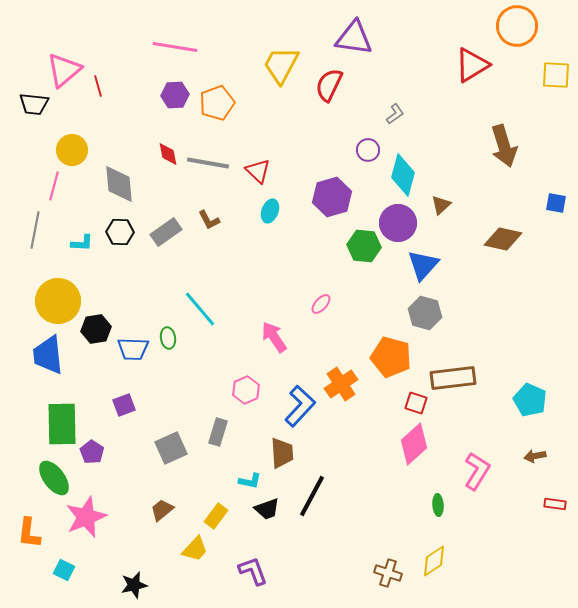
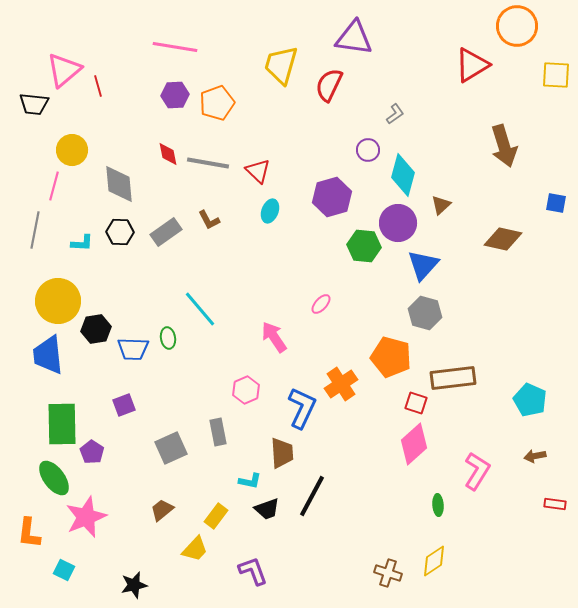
yellow trapezoid at (281, 65): rotated 12 degrees counterclockwise
blue L-shape at (300, 406): moved 2 px right, 2 px down; rotated 18 degrees counterclockwise
gray rectangle at (218, 432): rotated 28 degrees counterclockwise
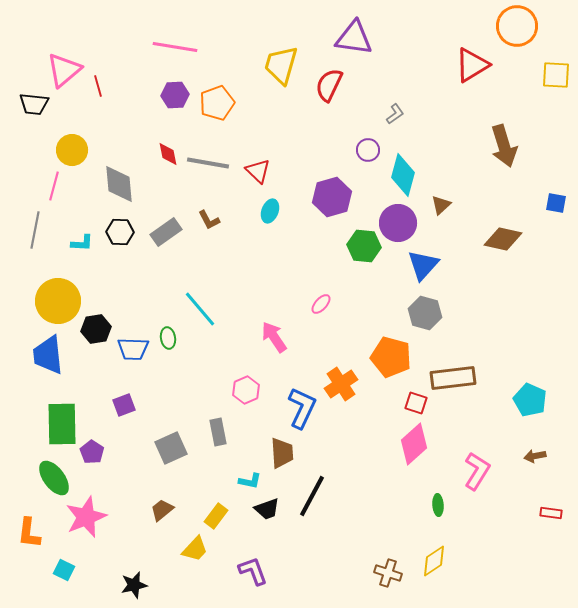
red rectangle at (555, 504): moved 4 px left, 9 px down
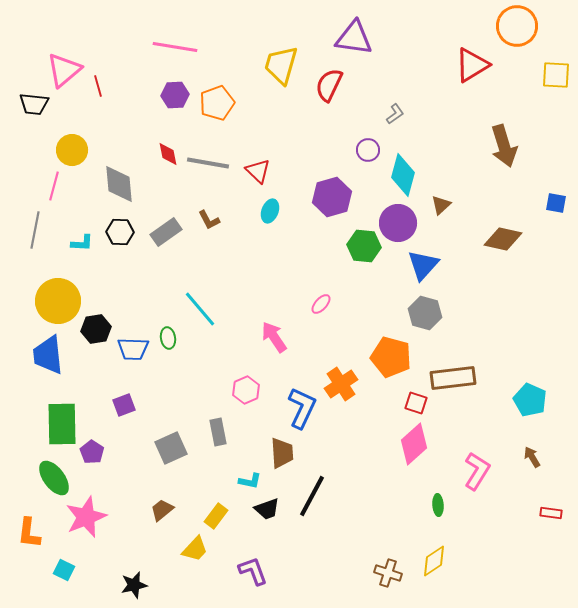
brown arrow at (535, 456): moved 3 px left, 1 px down; rotated 70 degrees clockwise
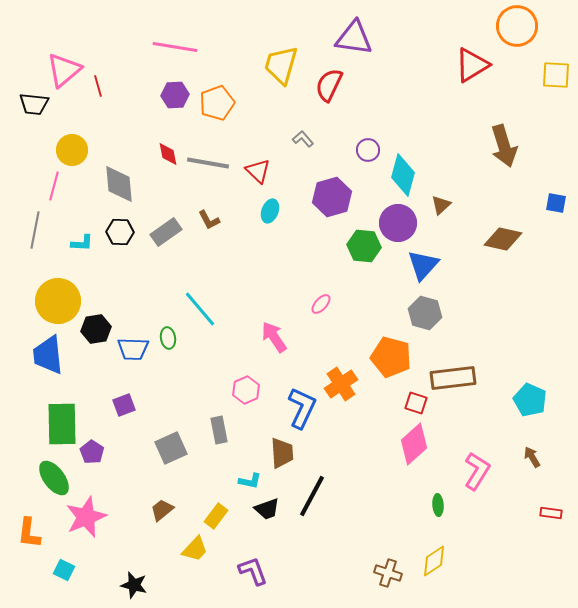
gray L-shape at (395, 114): moved 92 px left, 25 px down; rotated 95 degrees counterclockwise
gray rectangle at (218, 432): moved 1 px right, 2 px up
black star at (134, 585): rotated 28 degrees clockwise
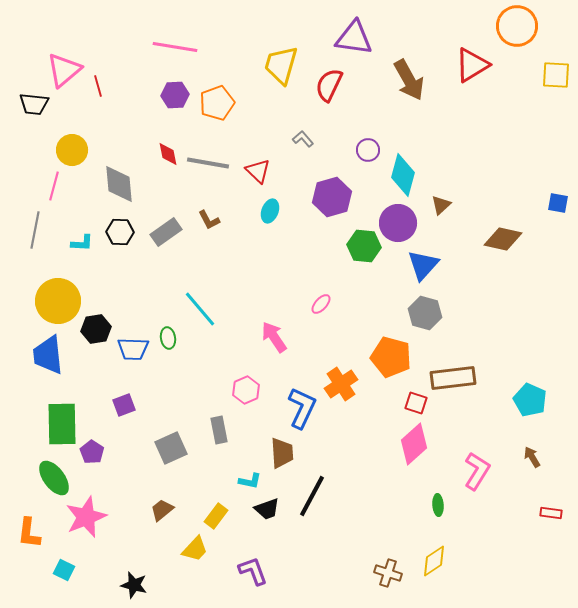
brown arrow at (504, 146): moved 95 px left, 66 px up; rotated 12 degrees counterclockwise
blue square at (556, 203): moved 2 px right
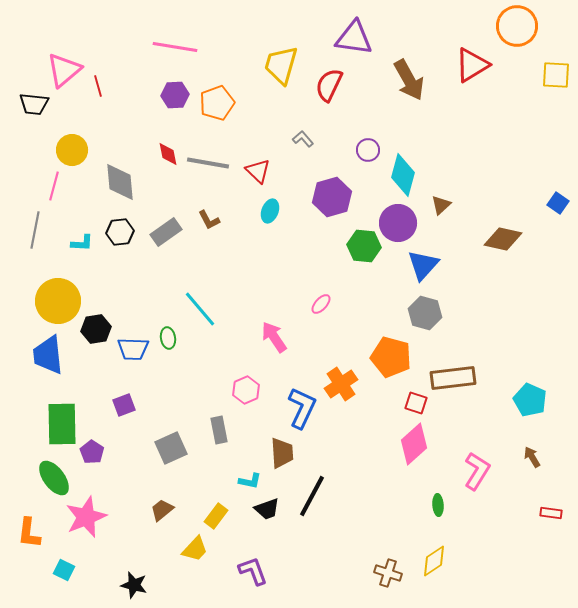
gray diamond at (119, 184): moved 1 px right, 2 px up
blue square at (558, 203): rotated 25 degrees clockwise
black hexagon at (120, 232): rotated 8 degrees counterclockwise
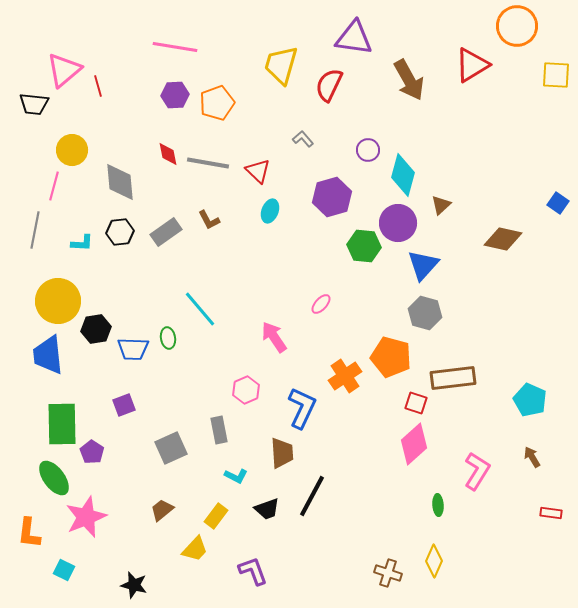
orange cross at (341, 384): moved 4 px right, 8 px up
cyan L-shape at (250, 481): moved 14 px left, 5 px up; rotated 15 degrees clockwise
yellow diamond at (434, 561): rotated 32 degrees counterclockwise
